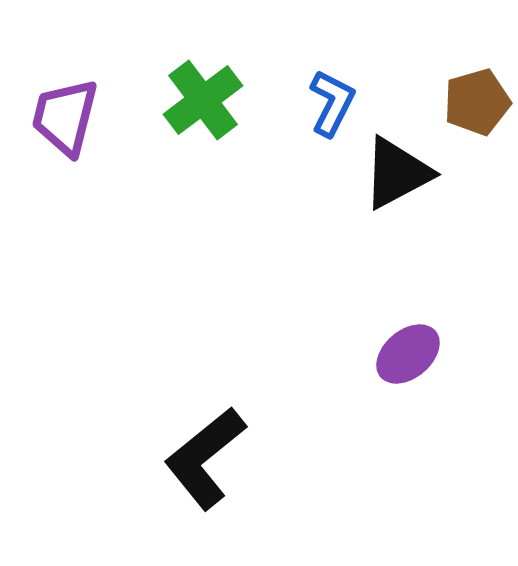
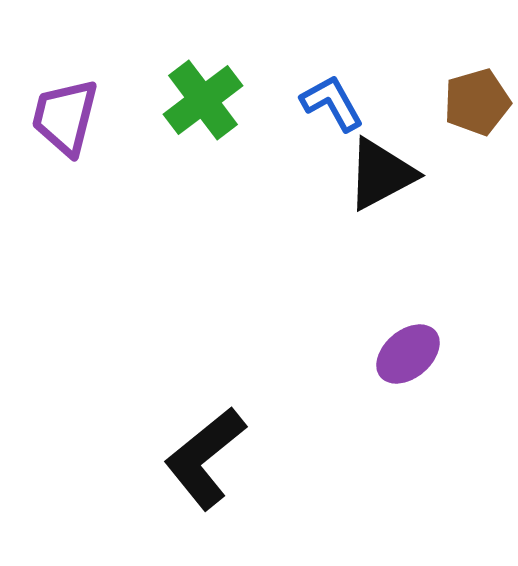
blue L-shape: rotated 56 degrees counterclockwise
black triangle: moved 16 px left, 1 px down
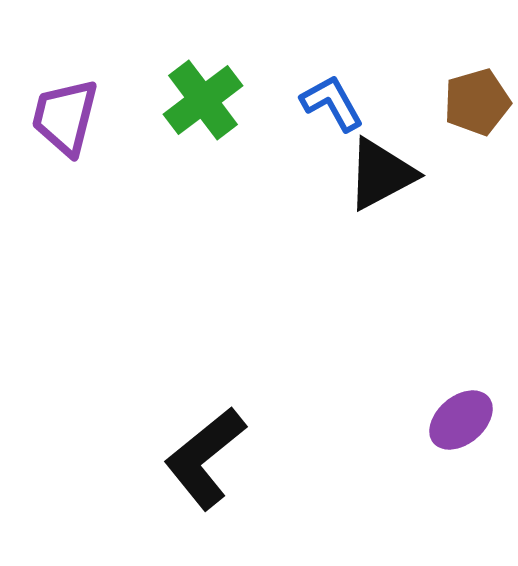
purple ellipse: moved 53 px right, 66 px down
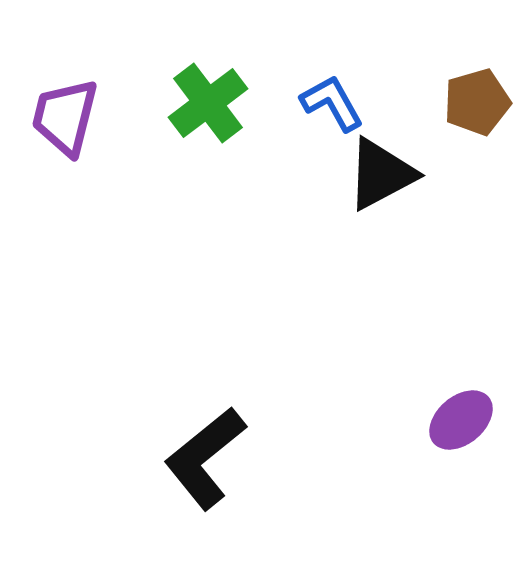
green cross: moved 5 px right, 3 px down
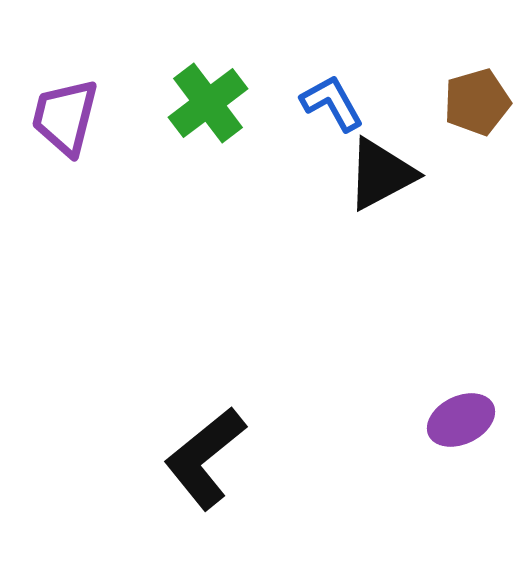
purple ellipse: rotated 14 degrees clockwise
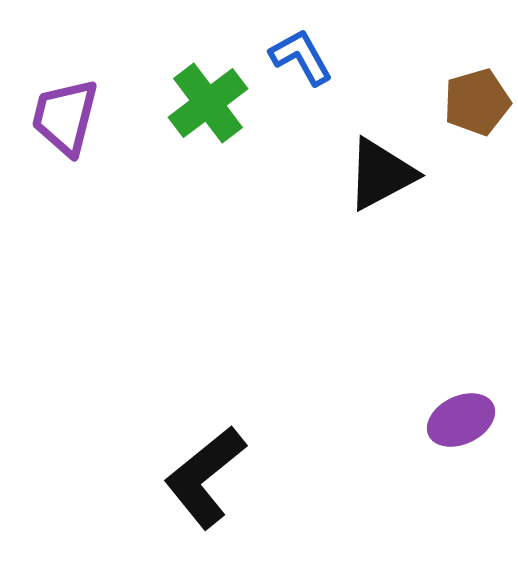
blue L-shape: moved 31 px left, 46 px up
black L-shape: moved 19 px down
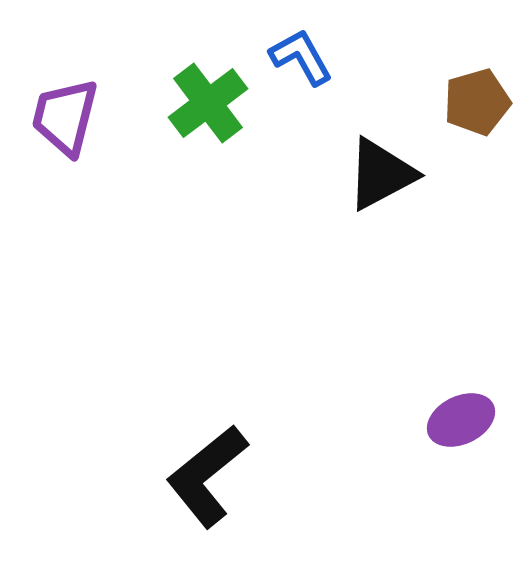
black L-shape: moved 2 px right, 1 px up
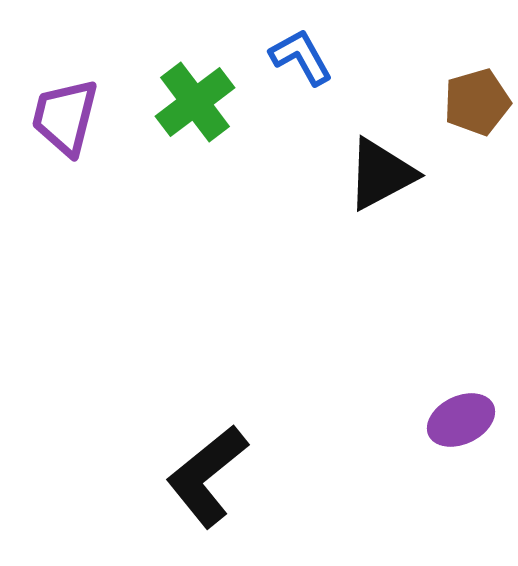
green cross: moved 13 px left, 1 px up
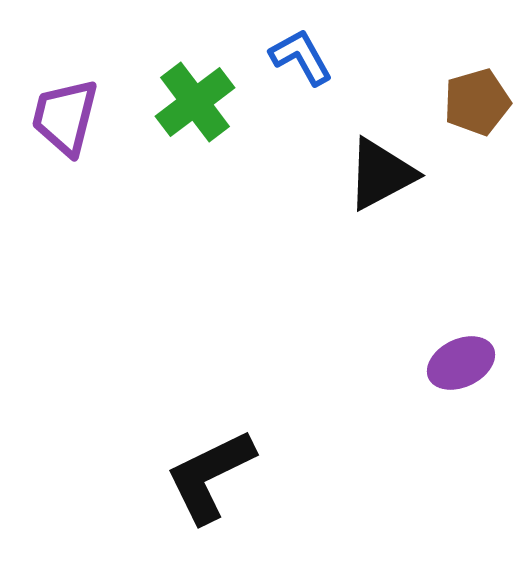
purple ellipse: moved 57 px up
black L-shape: moved 3 px right; rotated 13 degrees clockwise
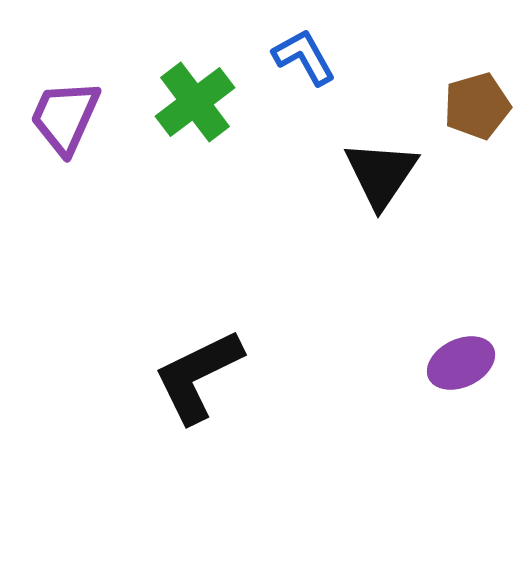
blue L-shape: moved 3 px right
brown pentagon: moved 4 px down
purple trapezoid: rotated 10 degrees clockwise
black triangle: rotated 28 degrees counterclockwise
black L-shape: moved 12 px left, 100 px up
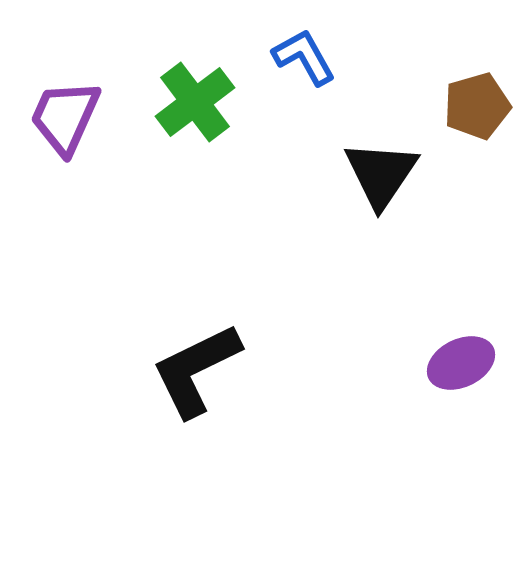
black L-shape: moved 2 px left, 6 px up
